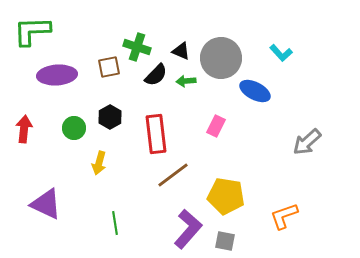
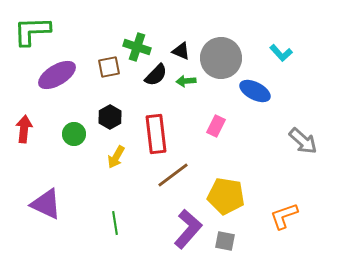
purple ellipse: rotated 27 degrees counterclockwise
green circle: moved 6 px down
gray arrow: moved 4 px left, 1 px up; rotated 96 degrees counterclockwise
yellow arrow: moved 17 px right, 6 px up; rotated 15 degrees clockwise
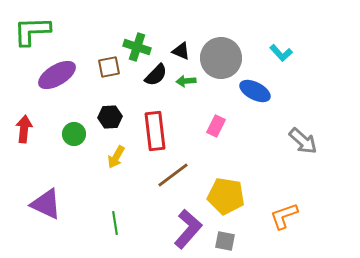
black hexagon: rotated 25 degrees clockwise
red rectangle: moved 1 px left, 3 px up
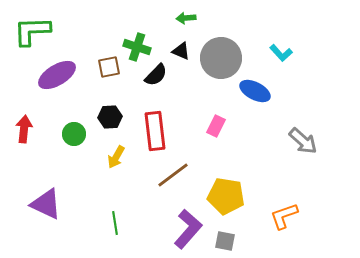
green arrow: moved 63 px up
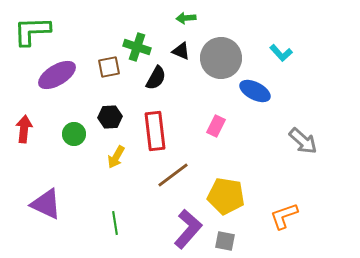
black semicircle: moved 3 px down; rotated 15 degrees counterclockwise
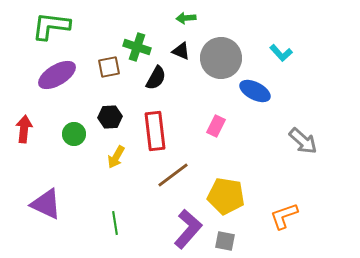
green L-shape: moved 19 px right, 5 px up; rotated 9 degrees clockwise
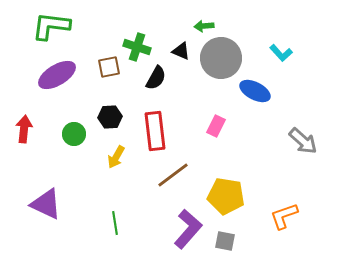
green arrow: moved 18 px right, 8 px down
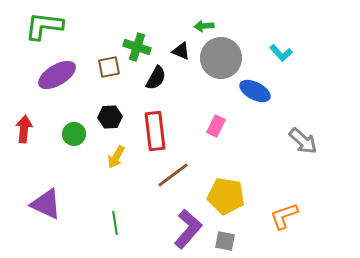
green L-shape: moved 7 px left
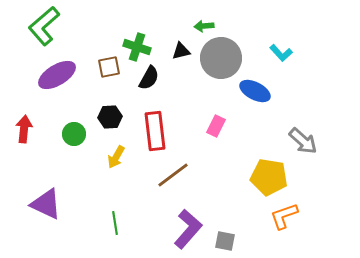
green L-shape: rotated 48 degrees counterclockwise
black triangle: rotated 36 degrees counterclockwise
black semicircle: moved 7 px left
yellow pentagon: moved 43 px right, 19 px up
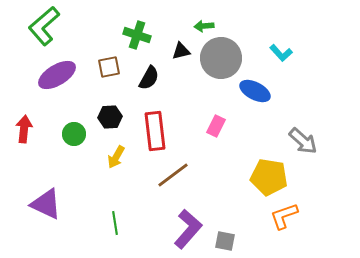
green cross: moved 12 px up
